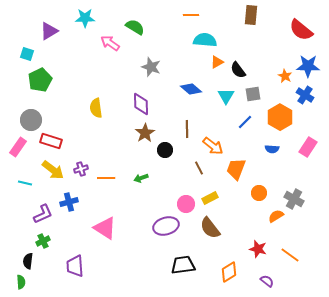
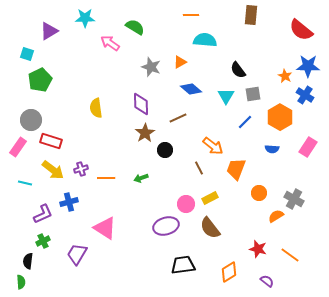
orange triangle at (217, 62): moved 37 px left
brown line at (187, 129): moved 9 px left, 11 px up; rotated 66 degrees clockwise
purple trapezoid at (75, 266): moved 2 px right, 12 px up; rotated 35 degrees clockwise
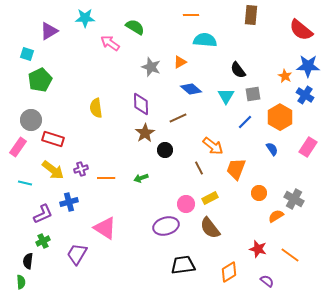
red rectangle at (51, 141): moved 2 px right, 2 px up
blue semicircle at (272, 149): rotated 128 degrees counterclockwise
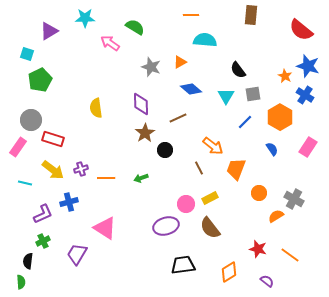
blue star at (308, 66): rotated 15 degrees clockwise
